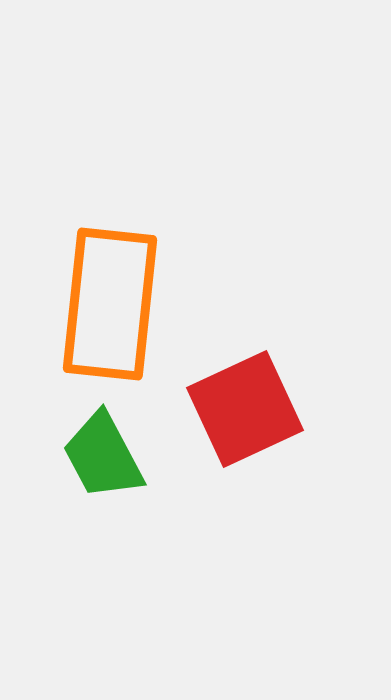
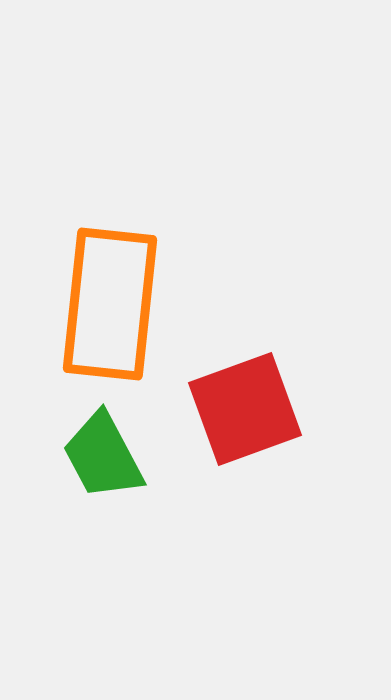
red square: rotated 5 degrees clockwise
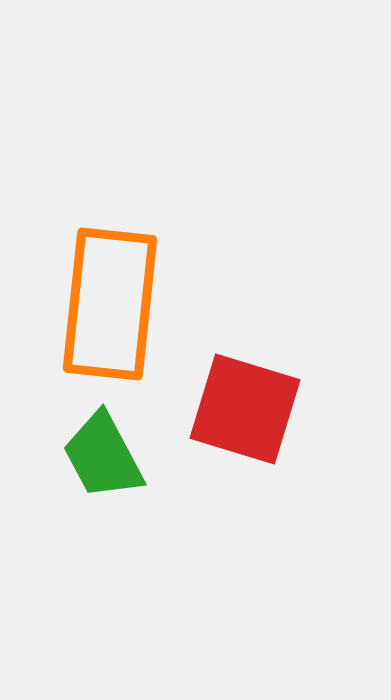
red square: rotated 37 degrees clockwise
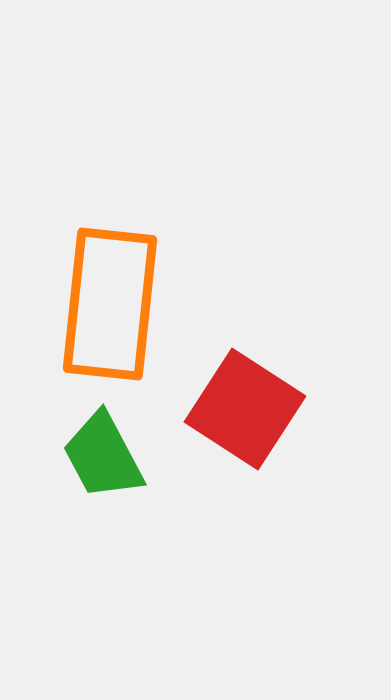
red square: rotated 16 degrees clockwise
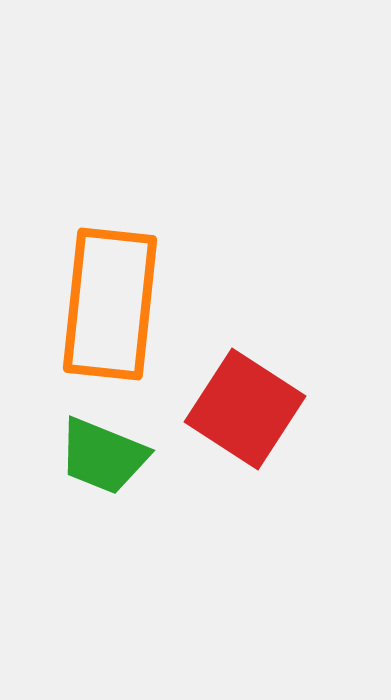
green trapezoid: rotated 40 degrees counterclockwise
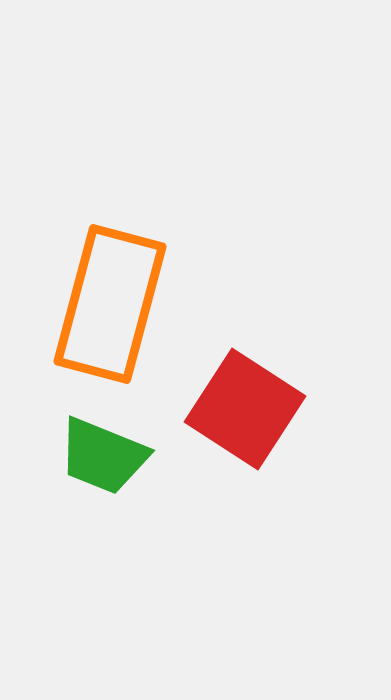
orange rectangle: rotated 9 degrees clockwise
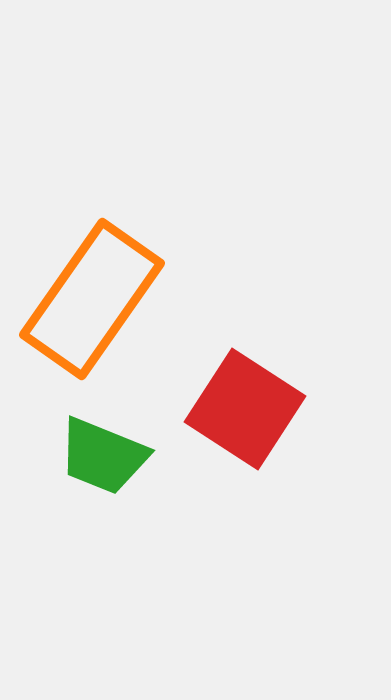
orange rectangle: moved 18 px left, 5 px up; rotated 20 degrees clockwise
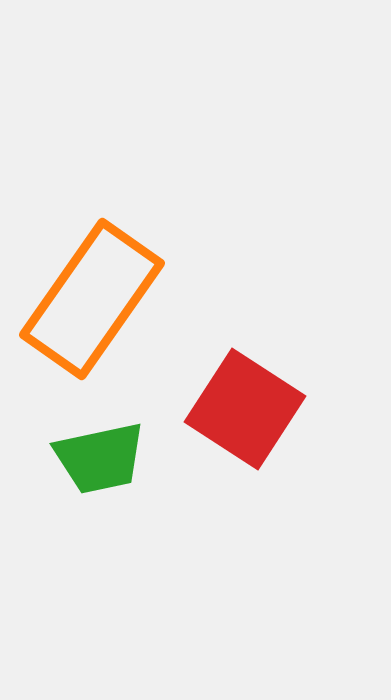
green trapezoid: moved 3 px left, 2 px down; rotated 34 degrees counterclockwise
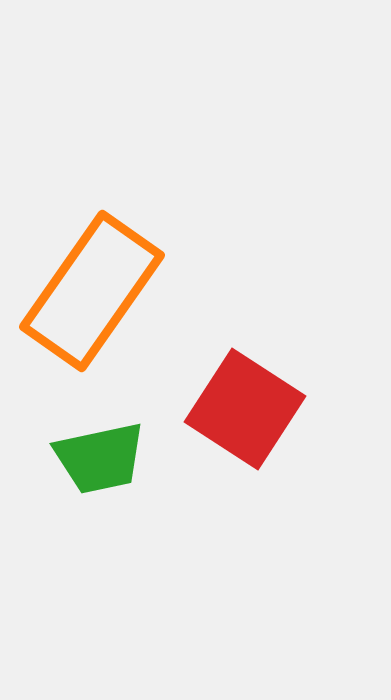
orange rectangle: moved 8 px up
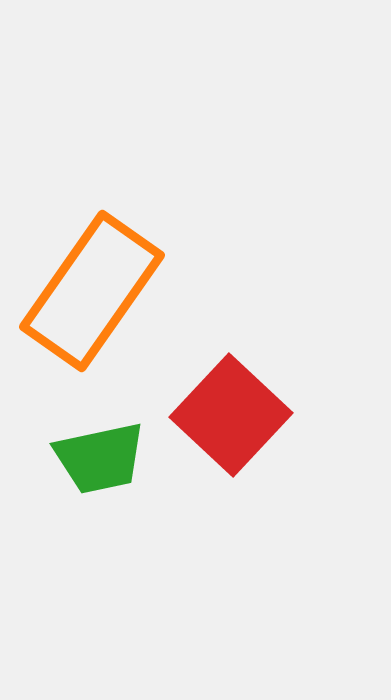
red square: moved 14 px left, 6 px down; rotated 10 degrees clockwise
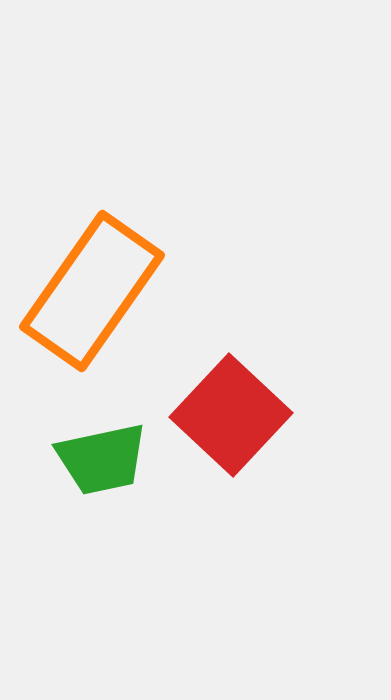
green trapezoid: moved 2 px right, 1 px down
